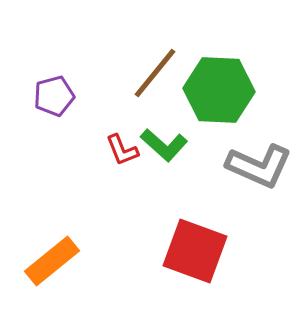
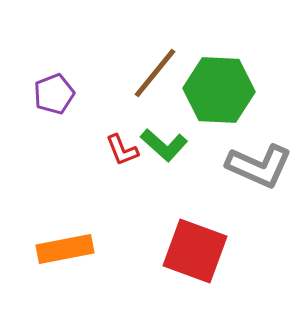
purple pentagon: moved 2 px up; rotated 6 degrees counterclockwise
orange rectangle: moved 13 px right, 12 px up; rotated 28 degrees clockwise
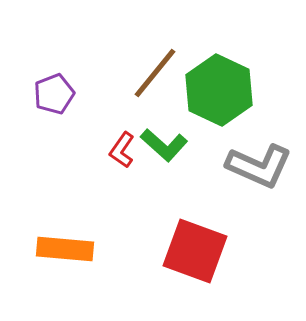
green hexagon: rotated 22 degrees clockwise
red L-shape: rotated 57 degrees clockwise
orange rectangle: rotated 16 degrees clockwise
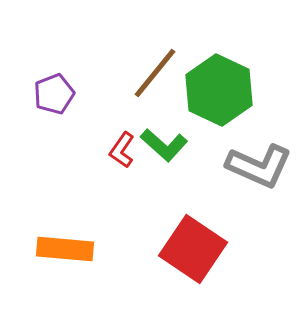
red square: moved 2 px left, 2 px up; rotated 14 degrees clockwise
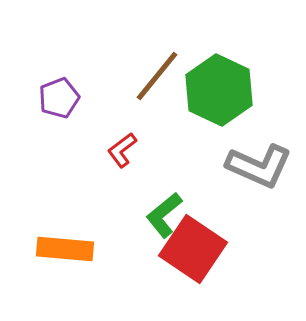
brown line: moved 2 px right, 3 px down
purple pentagon: moved 5 px right, 4 px down
green L-shape: moved 70 px down; rotated 99 degrees clockwise
red L-shape: rotated 18 degrees clockwise
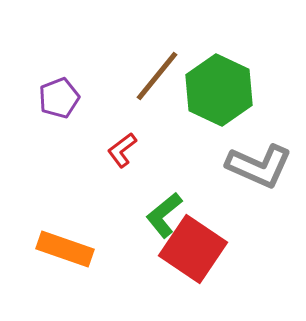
orange rectangle: rotated 14 degrees clockwise
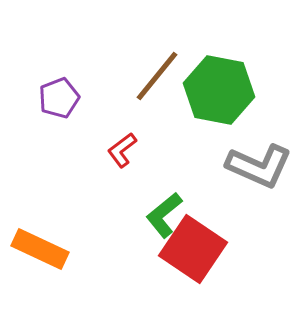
green hexagon: rotated 14 degrees counterclockwise
orange rectangle: moved 25 px left; rotated 6 degrees clockwise
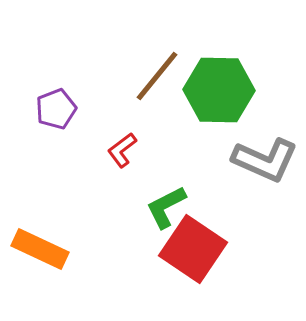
green hexagon: rotated 10 degrees counterclockwise
purple pentagon: moved 3 px left, 11 px down
gray L-shape: moved 6 px right, 6 px up
green L-shape: moved 2 px right, 8 px up; rotated 12 degrees clockwise
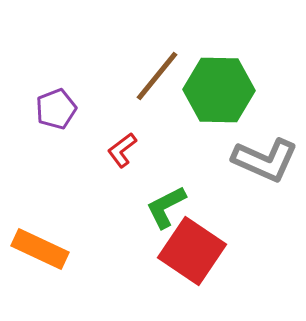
red square: moved 1 px left, 2 px down
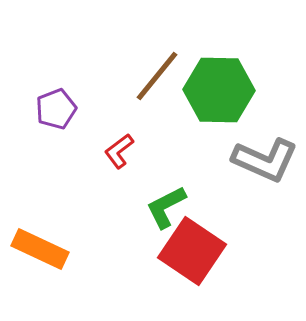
red L-shape: moved 3 px left, 1 px down
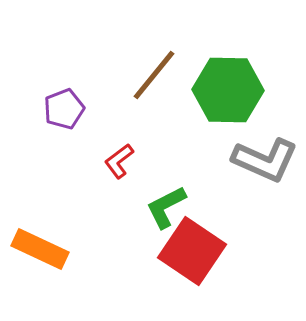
brown line: moved 3 px left, 1 px up
green hexagon: moved 9 px right
purple pentagon: moved 8 px right
red L-shape: moved 10 px down
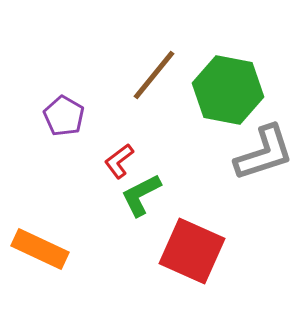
green hexagon: rotated 10 degrees clockwise
purple pentagon: moved 7 px down; rotated 21 degrees counterclockwise
gray L-shape: moved 1 px left, 7 px up; rotated 42 degrees counterclockwise
green L-shape: moved 25 px left, 12 px up
red square: rotated 10 degrees counterclockwise
